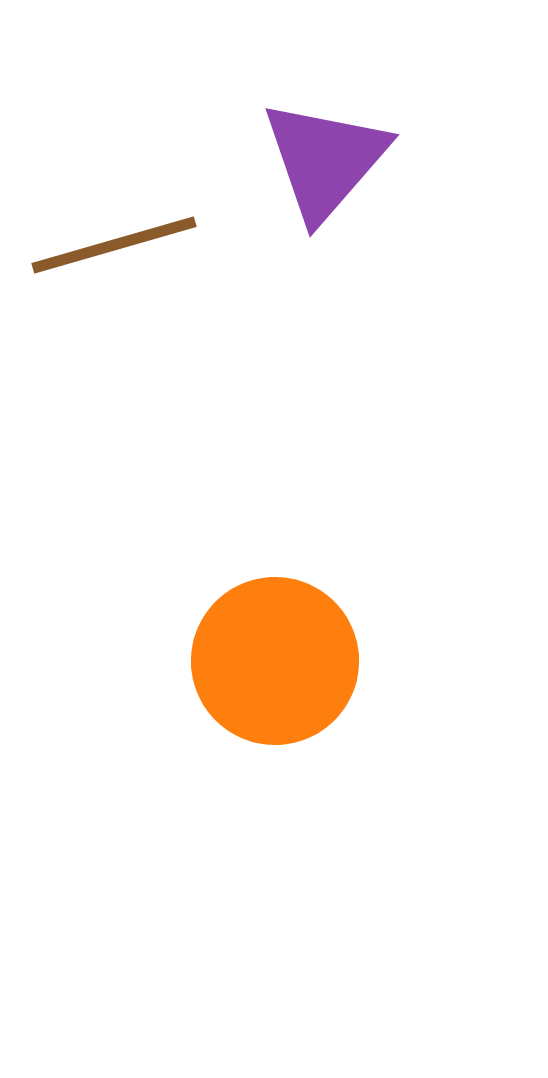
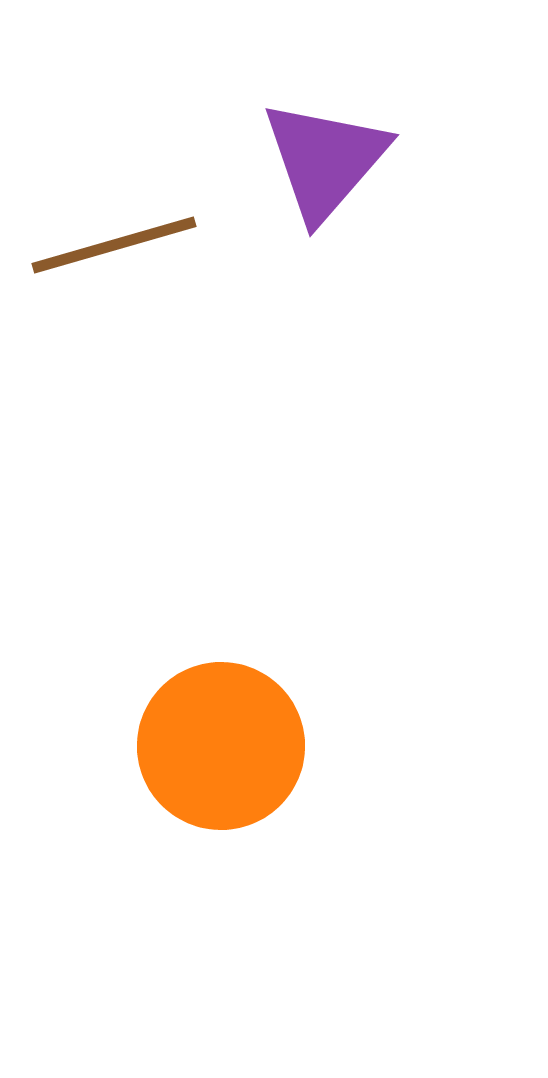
orange circle: moved 54 px left, 85 px down
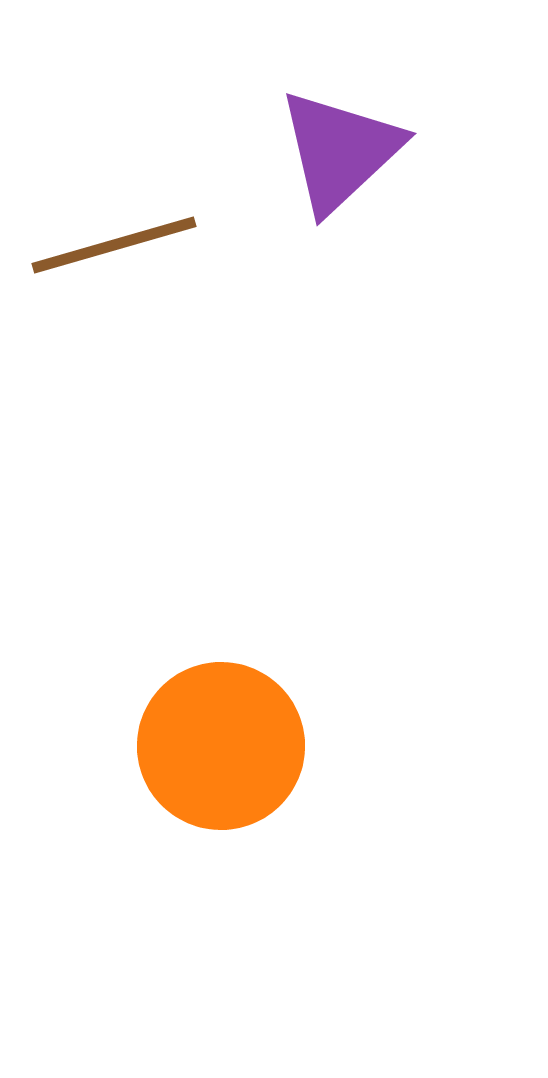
purple triangle: moved 15 px right, 9 px up; rotated 6 degrees clockwise
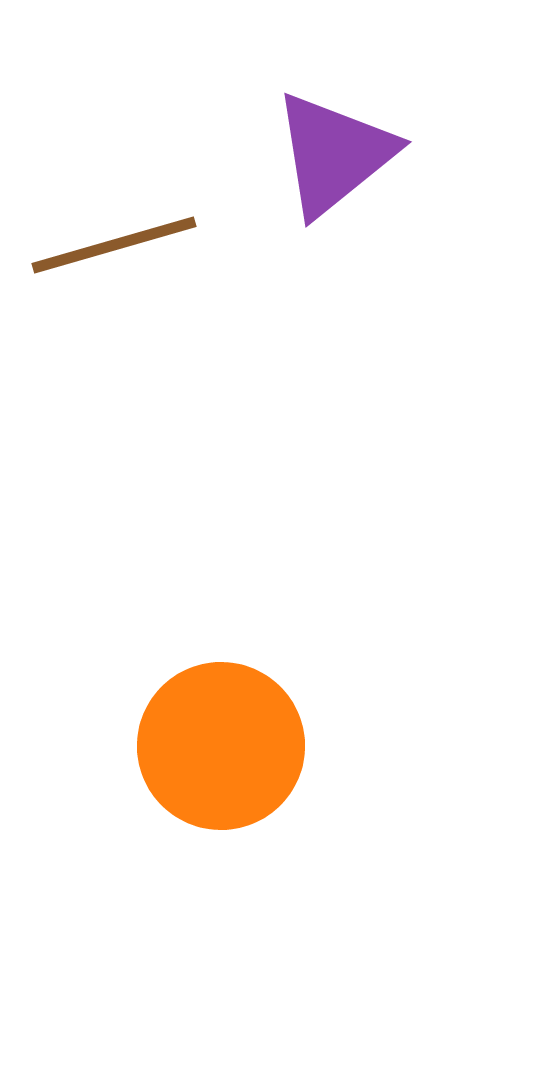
purple triangle: moved 6 px left, 3 px down; rotated 4 degrees clockwise
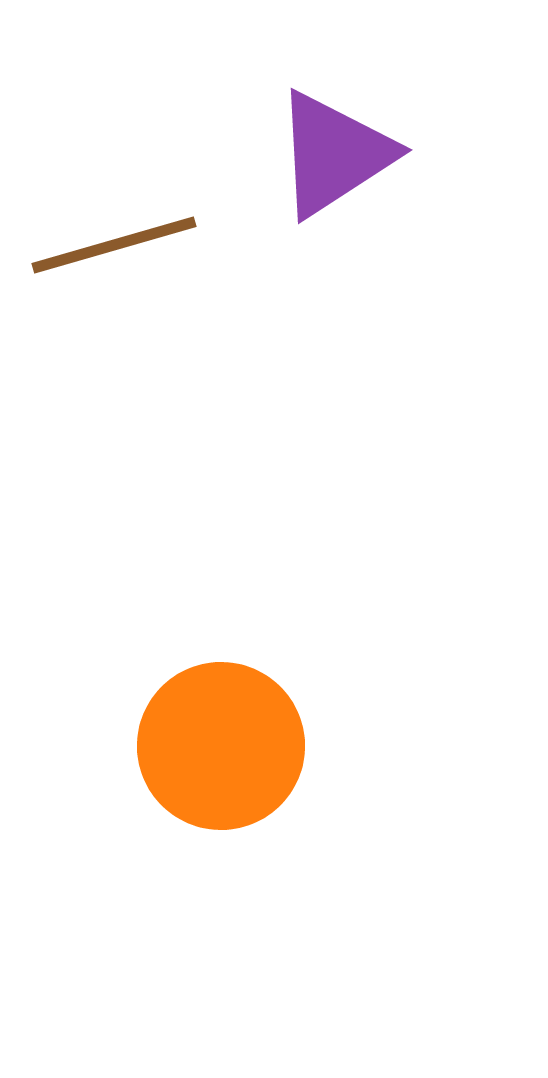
purple triangle: rotated 6 degrees clockwise
